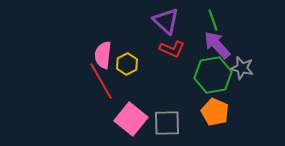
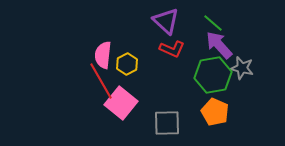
green line: moved 3 px down; rotated 30 degrees counterclockwise
purple arrow: moved 2 px right
pink square: moved 10 px left, 16 px up
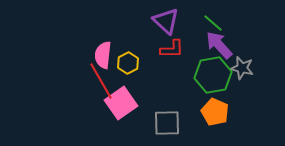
red L-shape: rotated 25 degrees counterclockwise
yellow hexagon: moved 1 px right, 1 px up
pink square: rotated 16 degrees clockwise
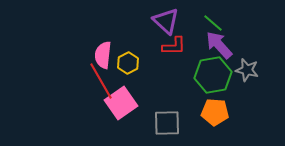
red L-shape: moved 2 px right, 3 px up
gray star: moved 5 px right, 2 px down
orange pentagon: rotated 20 degrees counterclockwise
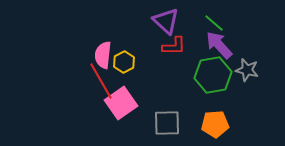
green line: moved 1 px right
yellow hexagon: moved 4 px left, 1 px up
orange pentagon: moved 12 px down; rotated 8 degrees counterclockwise
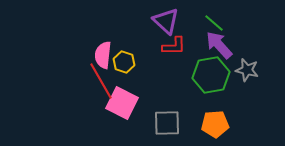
yellow hexagon: rotated 15 degrees counterclockwise
green hexagon: moved 2 px left
pink square: moved 1 px right; rotated 28 degrees counterclockwise
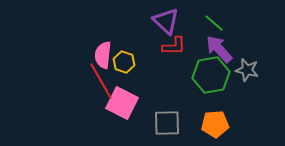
purple arrow: moved 4 px down
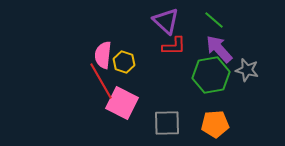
green line: moved 3 px up
